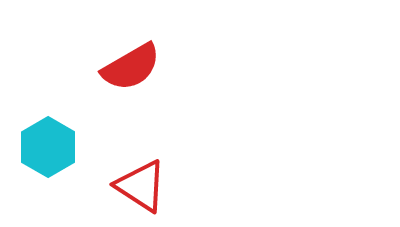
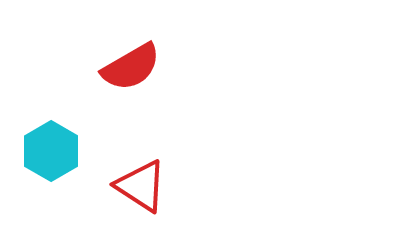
cyan hexagon: moved 3 px right, 4 px down
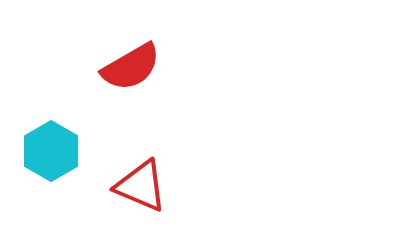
red triangle: rotated 10 degrees counterclockwise
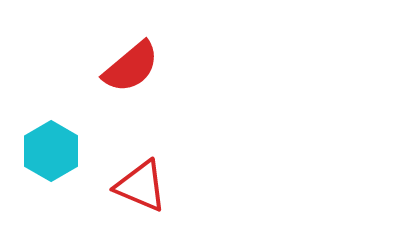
red semicircle: rotated 10 degrees counterclockwise
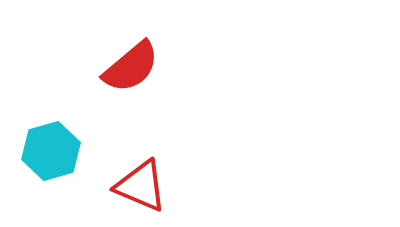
cyan hexagon: rotated 14 degrees clockwise
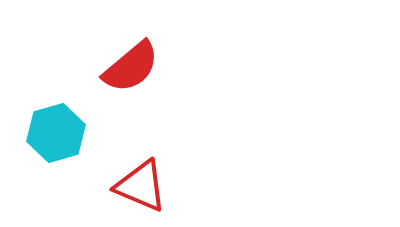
cyan hexagon: moved 5 px right, 18 px up
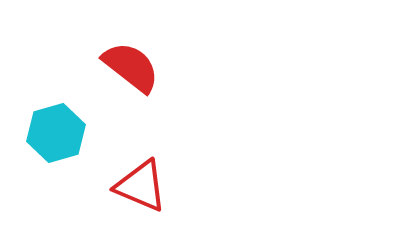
red semicircle: rotated 102 degrees counterclockwise
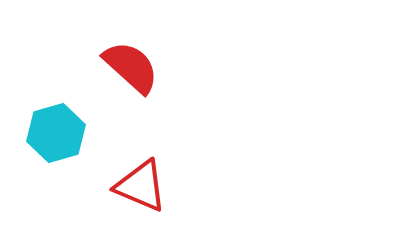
red semicircle: rotated 4 degrees clockwise
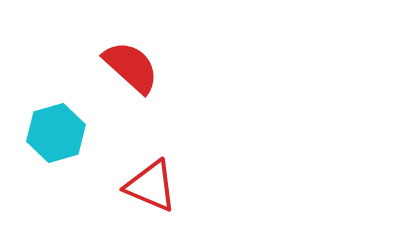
red triangle: moved 10 px right
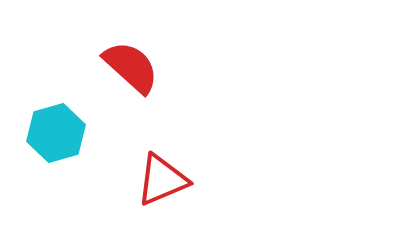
red triangle: moved 11 px right, 6 px up; rotated 46 degrees counterclockwise
